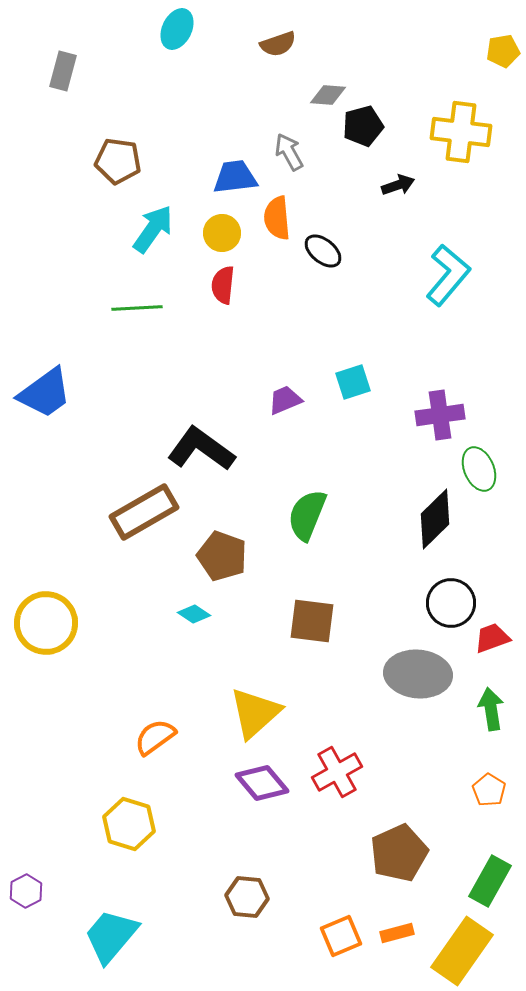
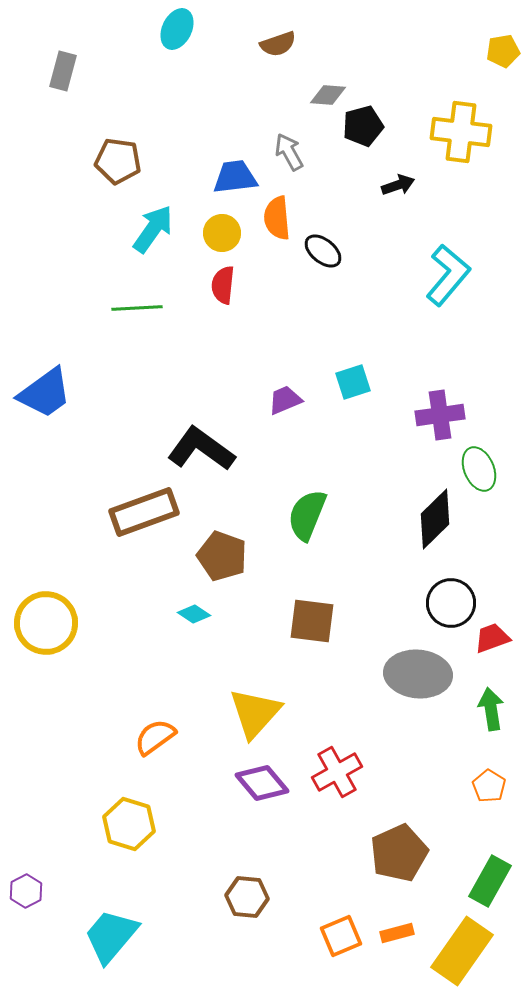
brown rectangle at (144, 512): rotated 10 degrees clockwise
yellow triangle at (255, 713): rotated 6 degrees counterclockwise
orange pentagon at (489, 790): moved 4 px up
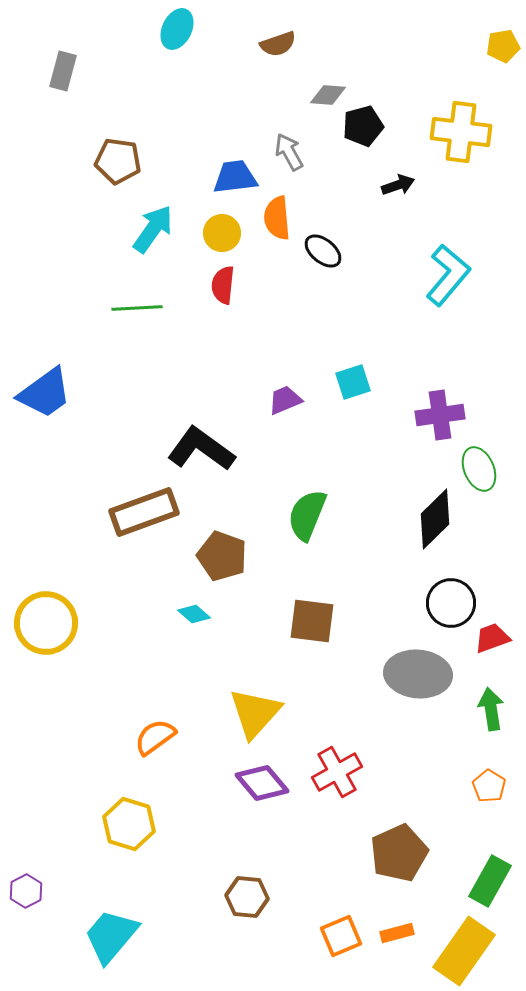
yellow pentagon at (503, 51): moved 5 px up
cyan diamond at (194, 614): rotated 8 degrees clockwise
yellow rectangle at (462, 951): moved 2 px right
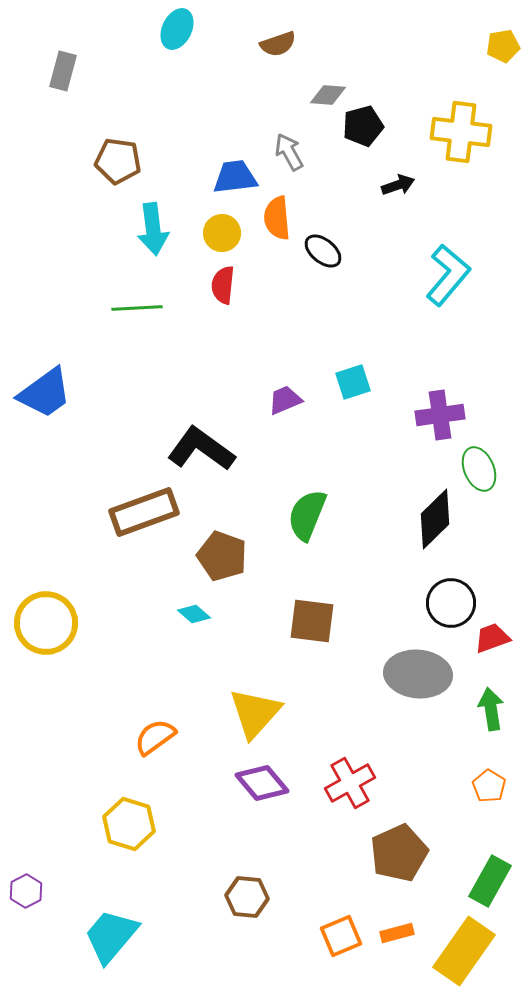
cyan arrow at (153, 229): rotated 138 degrees clockwise
red cross at (337, 772): moved 13 px right, 11 px down
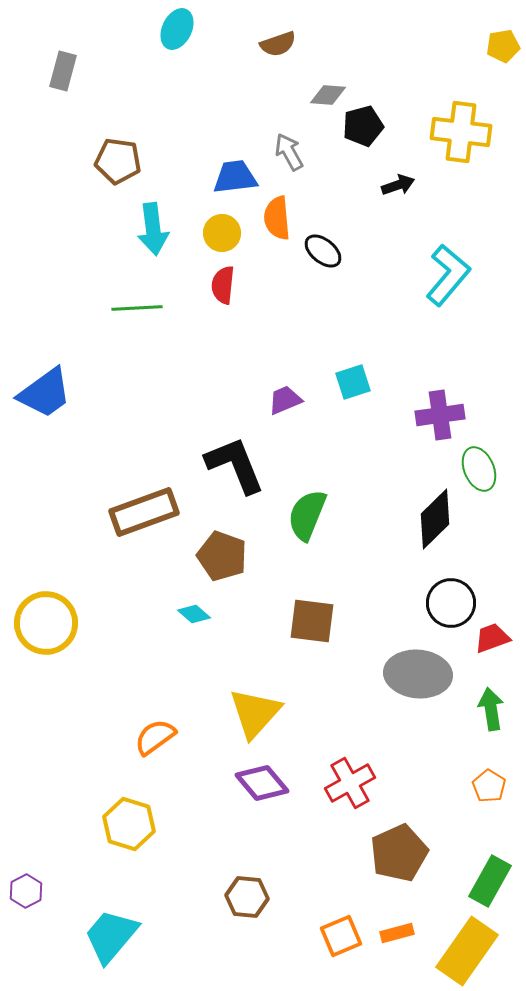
black L-shape at (201, 449): moved 34 px right, 16 px down; rotated 32 degrees clockwise
yellow rectangle at (464, 951): moved 3 px right
